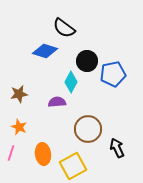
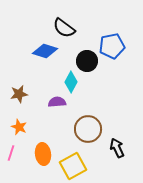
blue pentagon: moved 1 px left, 28 px up
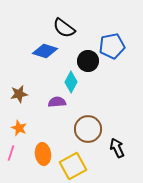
black circle: moved 1 px right
orange star: moved 1 px down
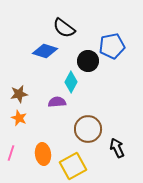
orange star: moved 10 px up
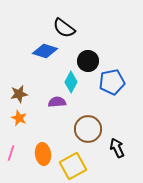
blue pentagon: moved 36 px down
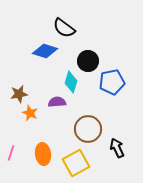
cyan diamond: rotated 10 degrees counterclockwise
orange star: moved 11 px right, 5 px up
yellow square: moved 3 px right, 3 px up
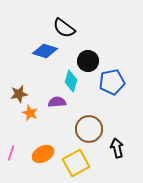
cyan diamond: moved 1 px up
brown circle: moved 1 px right
black arrow: rotated 12 degrees clockwise
orange ellipse: rotated 70 degrees clockwise
